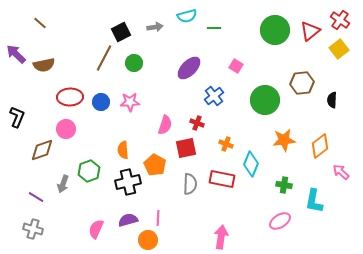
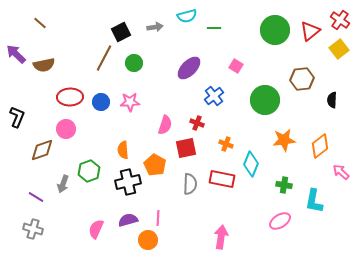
brown hexagon at (302, 83): moved 4 px up
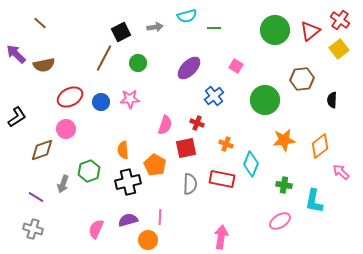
green circle at (134, 63): moved 4 px right
red ellipse at (70, 97): rotated 25 degrees counterclockwise
pink star at (130, 102): moved 3 px up
black L-shape at (17, 117): rotated 35 degrees clockwise
pink line at (158, 218): moved 2 px right, 1 px up
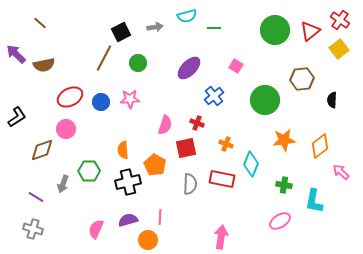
green hexagon at (89, 171): rotated 20 degrees clockwise
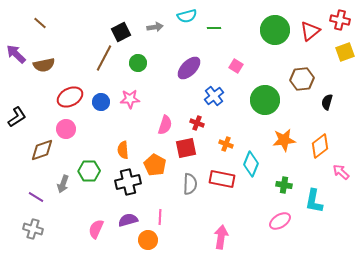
red cross at (340, 20): rotated 24 degrees counterclockwise
yellow square at (339, 49): moved 6 px right, 3 px down; rotated 18 degrees clockwise
black semicircle at (332, 100): moved 5 px left, 2 px down; rotated 14 degrees clockwise
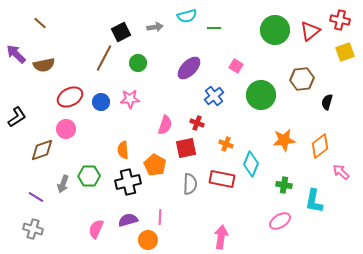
green circle at (265, 100): moved 4 px left, 5 px up
green hexagon at (89, 171): moved 5 px down
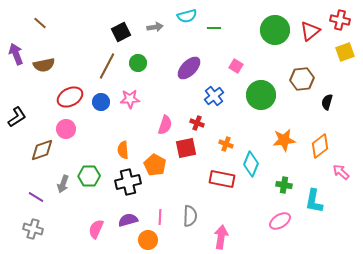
purple arrow at (16, 54): rotated 25 degrees clockwise
brown line at (104, 58): moved 3 px right, 8 px down
gray semicircle at (190, 184): moved 32 px down
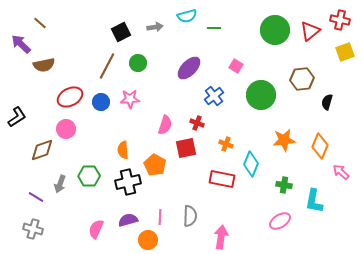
purple arrow at (16, 54): moved 5 px right, 10 px up; rotated 25 degrees counterclockwise
orange diamond at (320, 146): rotated 30 degrees counterclockwise
gray arrow at (63, 184): moved 3 px left
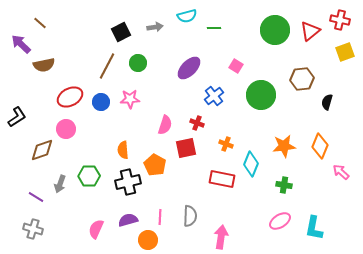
orange star at (284, 140): moved 6 px down
cyan L-shape at (314, 201): moved 27 px down
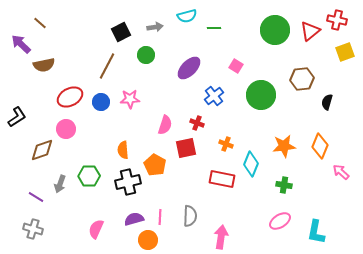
red cross at (340, 20): moved 3 px left
green circle at (138, 63): moved 8 px right, 8 px up
purple semicircle at (128, 220): moved 6 px right, 1 px up
cyan L-shape at (314, 228): moved 2 px right, 4 px down
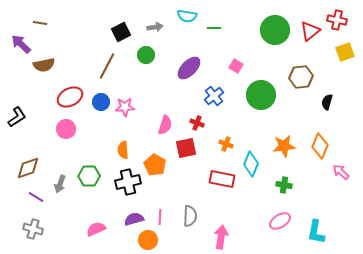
cyan semicircle at (187, 16): rotated 24 degrees clockwise
brown line at (40, 23): rotated 32 degrees counterclockwise
brown hexagon at (302, 79): moved 1 px left, 2 px up
pink star at (130, 99): moved 5 px left, 8 px down
brown diamond at (42, 150): moved 14 px left, 18 px down
pink semicircle at (96, 229): rotated 42 degrees clockwise
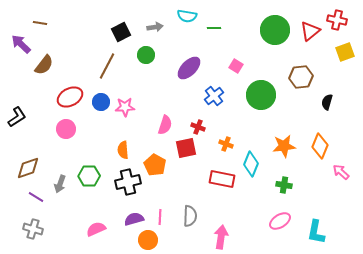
brown semicircle at (44, 65): rotated 40 degrees counterclockwise
red cross at (197, 123): moved 1 px right, 4 px down
